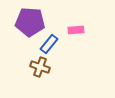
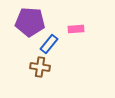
pink rectangle: moved 1 px up
brown cross: rotated 12 degrees counterclockwise
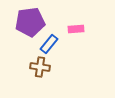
purple pentagon: rotated 12 degrees counterclockwise
